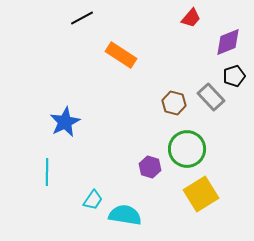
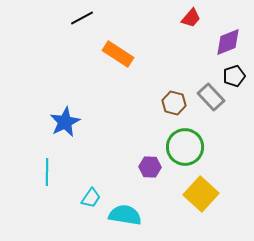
orange rectangle: moved 3 px left, 1 px up
green circle: moved 2 px left, 2 px up
purple hexagon: rotated 15 degrees counterclockwise
yellow square: rotated 16 degrees counterclockwise
cyan trapezoid: moved 2 px left, 2 px up
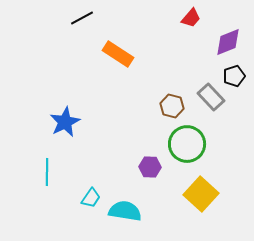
brown hexagon: moved 2 px left, 3 px down
green circle: moved 2 px right, 3 px up
cyan semicircle: moved 4 px up
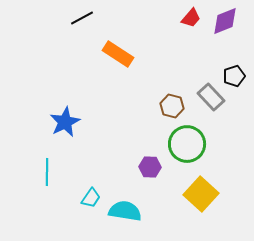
purple diamond: moved 3 px left, 21 px up
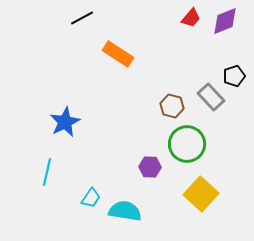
cyan line: rotated 12 degrees clockwise
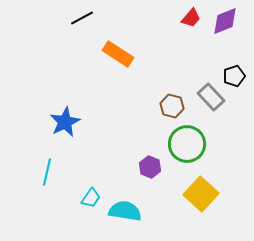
purple hexagon: rotated 20 degrees clockwise
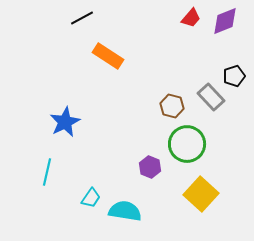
orange rectangle: moved 10 px left, 2 px down
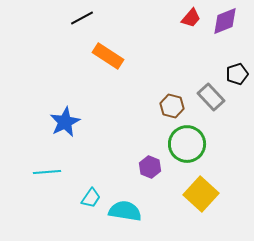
black pentagon: moved 3 px right, 2 px up
cyan line: rotated 72 degrees clockwise
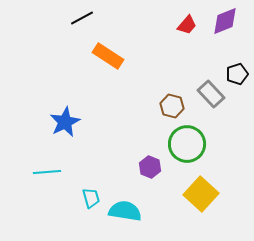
red trapezoid: moved 4 px left, 7 px down
gray rectangle: moved 3 px up
cyan trapezoid: rotated 50 degrees counterclockwise
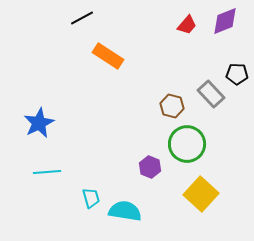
black pentagon: rotated 20 degrees clockwise
blue star: moved 26 px left, 1 px down
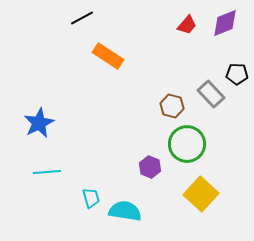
purple diamond: moved 2 px down
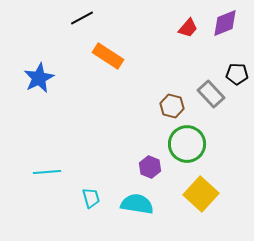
red trapezoid: moved 1 px right, 3 px down
blue star: moved 45 px up
cyan semicircle: moved 12 px right, 7 px up
